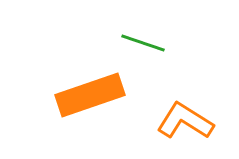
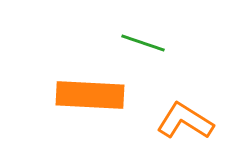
orange rectangle: rotated 22 degrees clockwise
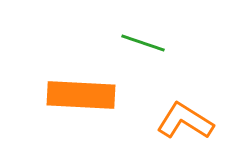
orange rectangle: moved 9 px left
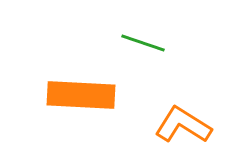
orange L-shape: moved 2 px left, 4 px down
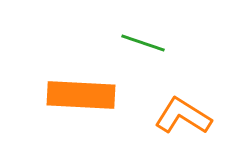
orange L-shape: moved 9 px up
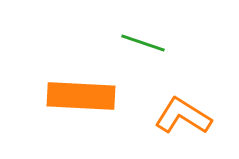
orange rectangle: moved 1 px down
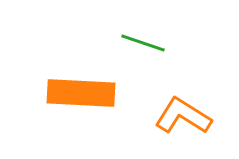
orange rectangle: moved 3 px up
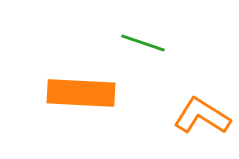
orange L-shape: moved 19 px right
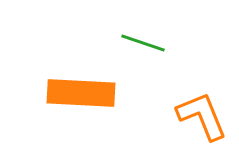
orange L-shape: rotated 36 degrees clockwise
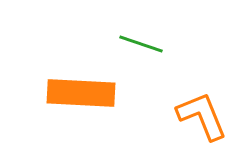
green line: moved 2 px left, 1 px down
